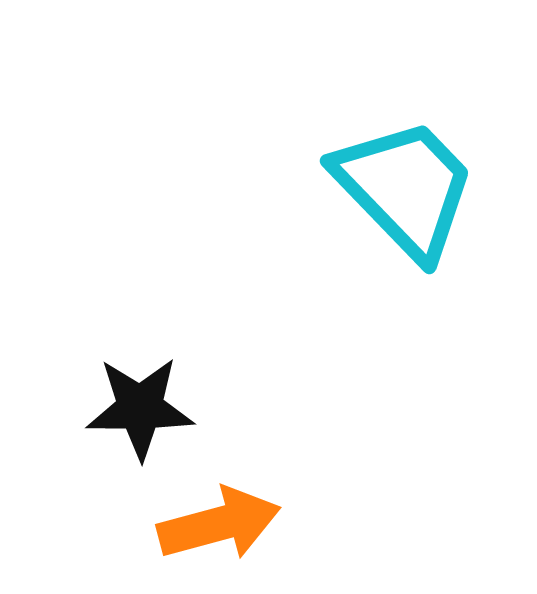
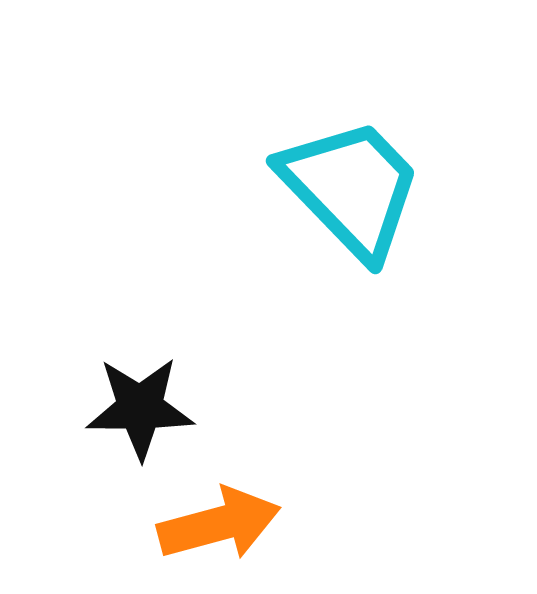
cyan trapezoid: moved 54 px left
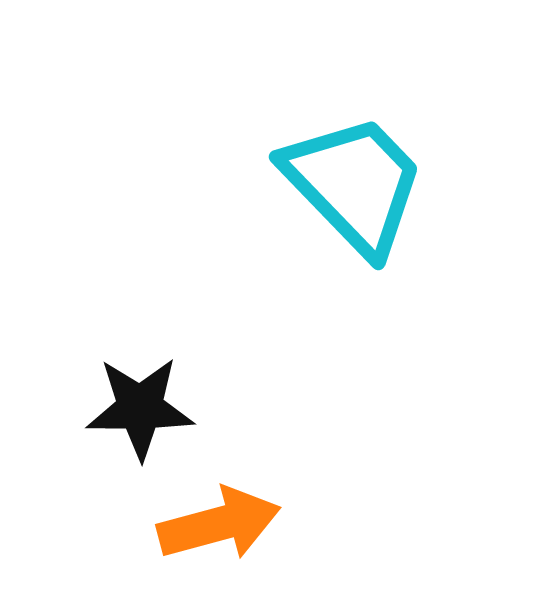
cyan trapezoid: moved 3 px right, 4 px up
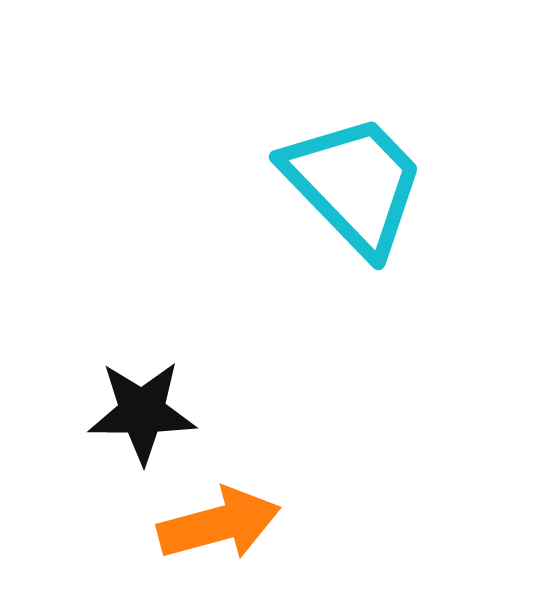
black star: moved 2 px right, 4 px down
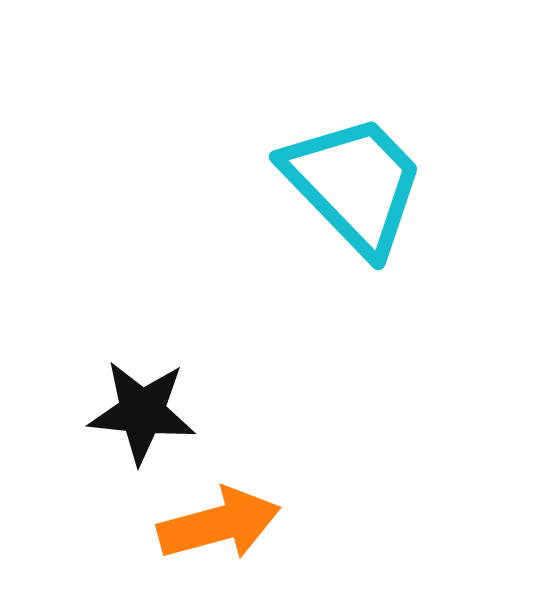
black star: rotated 6 degrees clockwise
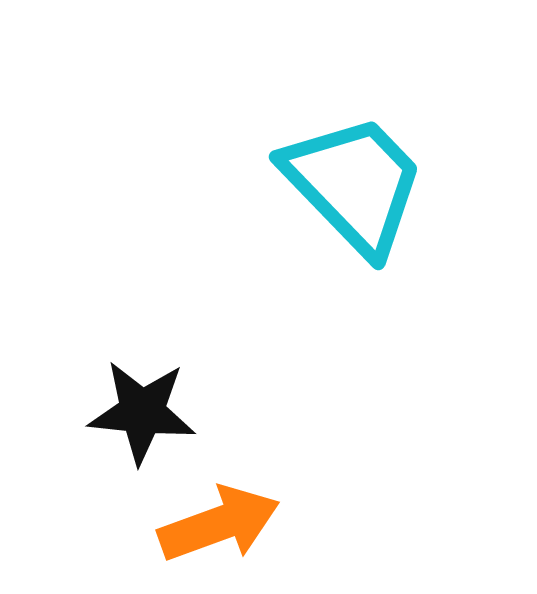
orange arrow: rotated 5 degrees counterclockwise
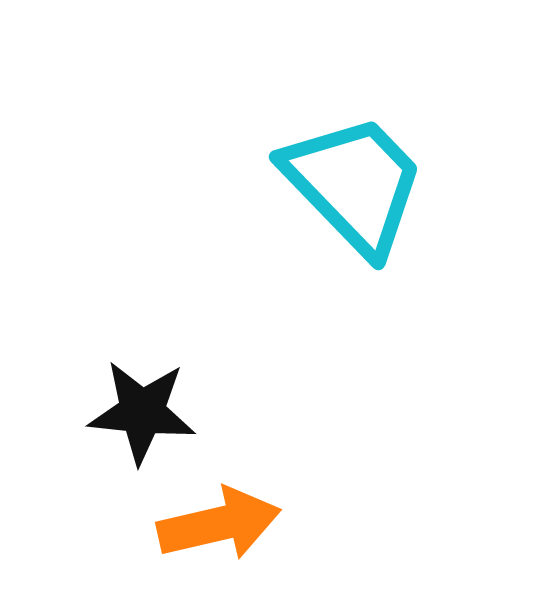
orange arrow: rotated 7 degrees clockwise
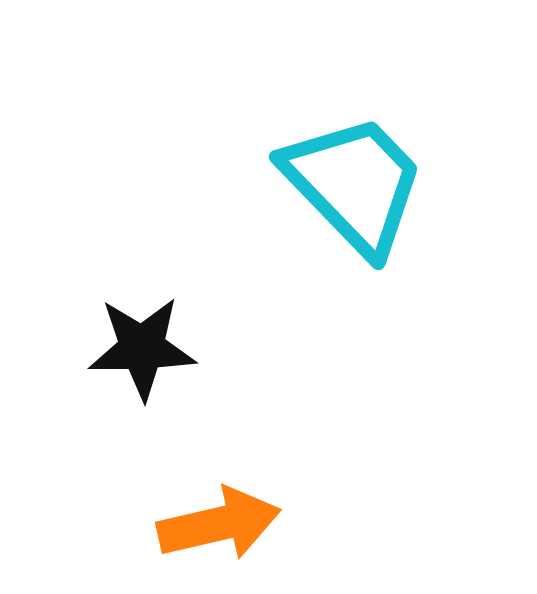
black star: moved 64 px up; rotated 7 degrees counterclockwise
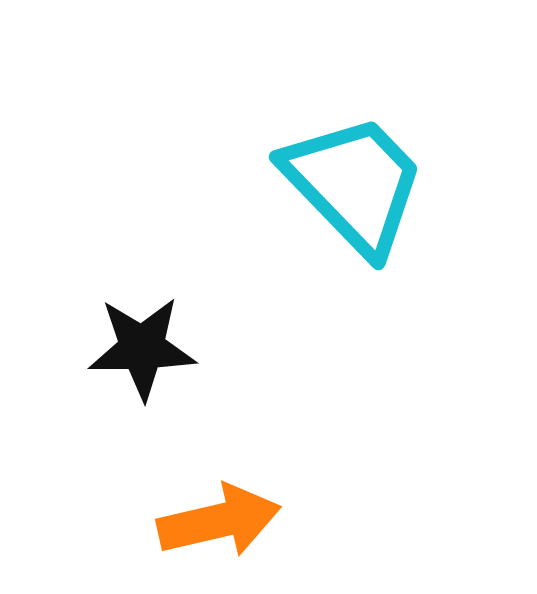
orange arrow: moved 3 px up
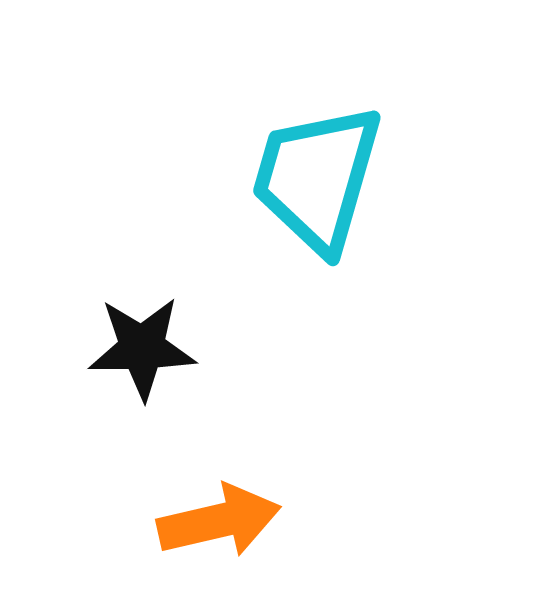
cyan trapezoid: moved 37 px left, 6 px up; rotated 120 degrees counterclockwise
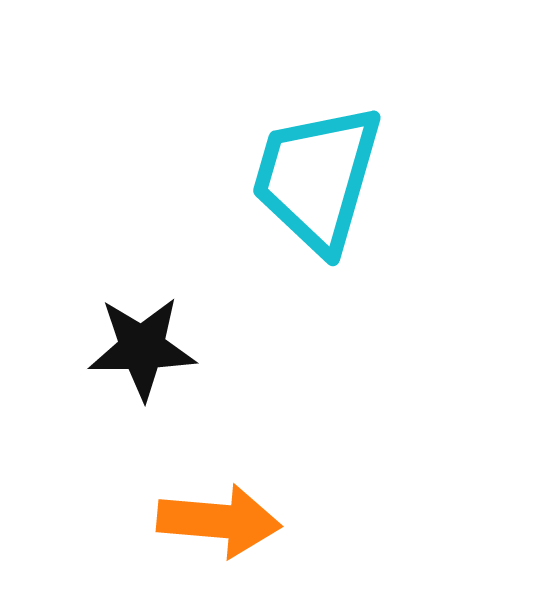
orange arrow: rotated 18 degrees clockwise
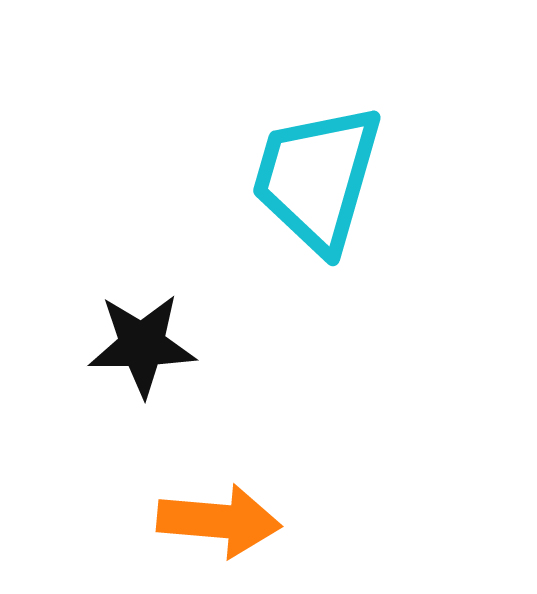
black star: moved 3 px up
